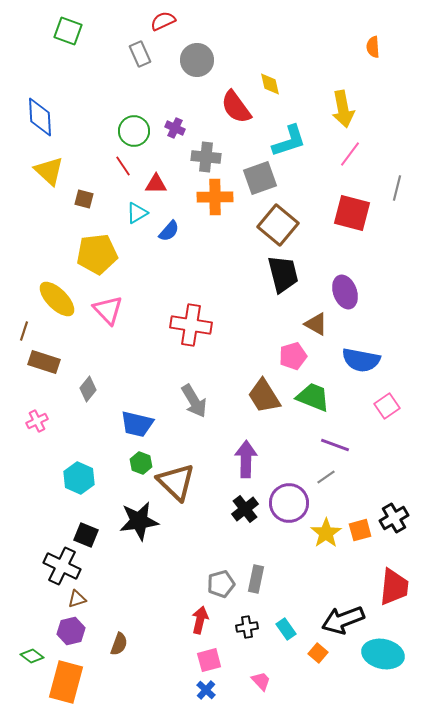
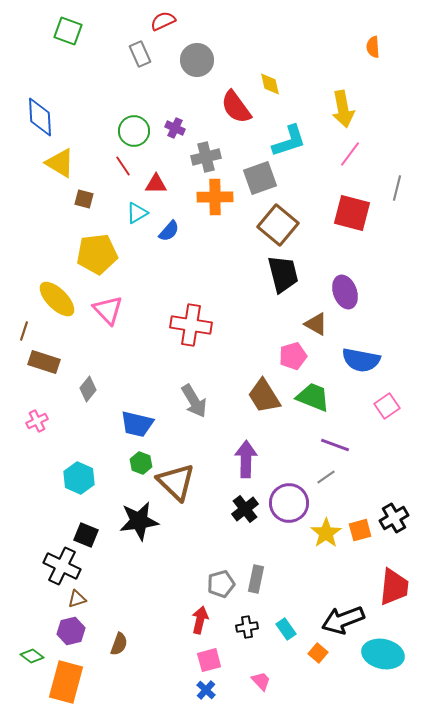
gray cross at (206, 157): rotated 20 degrees counterclockwise
yellow triangle at (49, 171): moved 11 px right, 8 px up; rotated 12 degrees counterclockwise
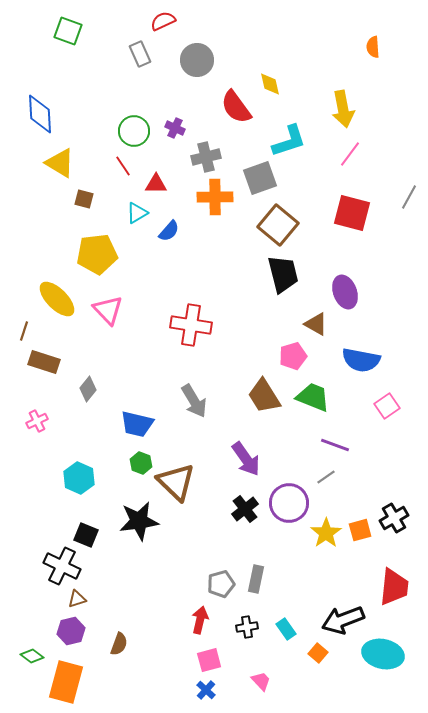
blue diamond at (40, 117): moved 3 px up
gray line at (397, 188): moved 12 px right, 9 px down; rotated 15 degrees clockwise
purple arrow at (246, 459): rotated 144 degrees clockwise
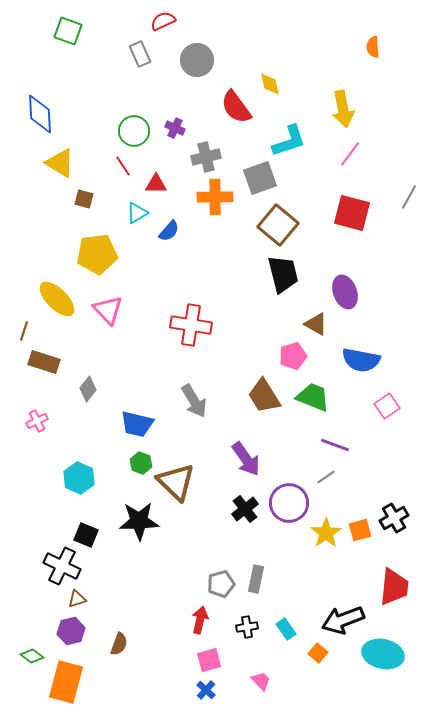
black star at (139, 521): rotated 6 degrees clockwise
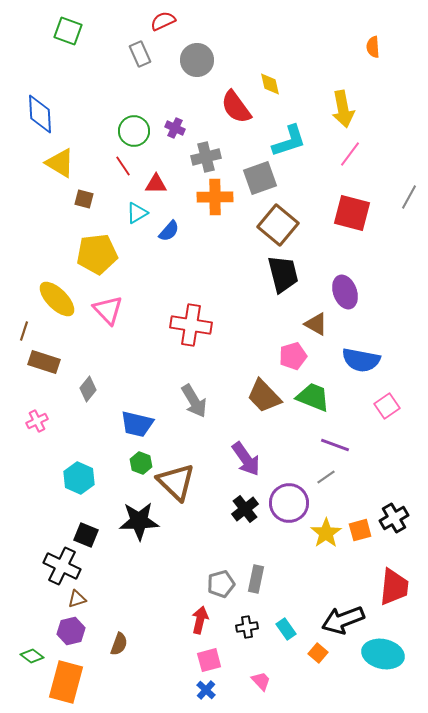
brown trapezoid at (264, 396): rotated 12 degrees counterclockwise
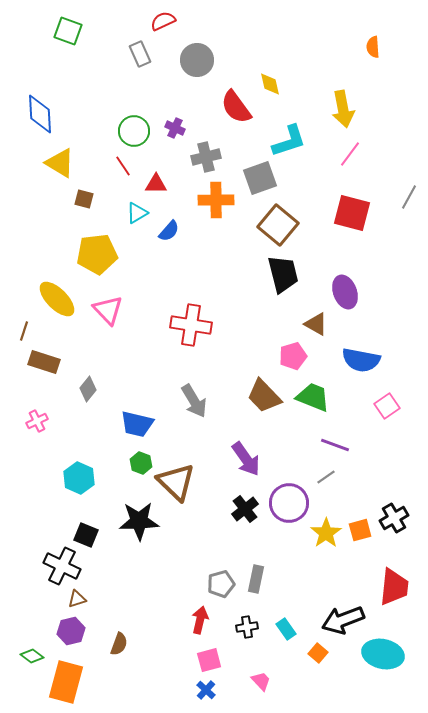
orange cross at (215, 197): moved 1 px right, 3 px down
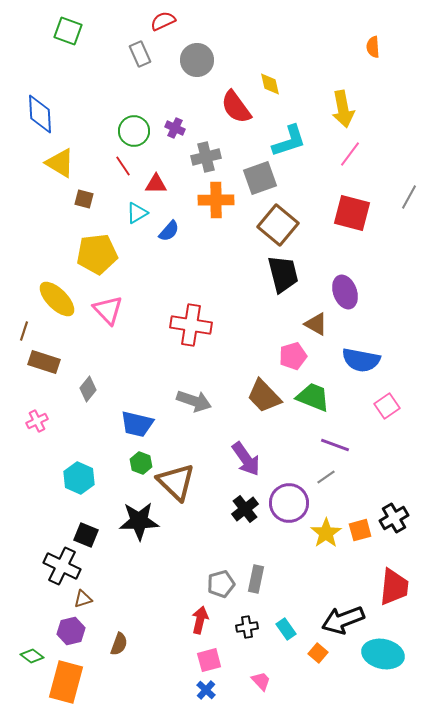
gray arrow at (194, 401): rotated 40 degrees counterclockwise
brown triangle at (77, 599): moved 6 px right
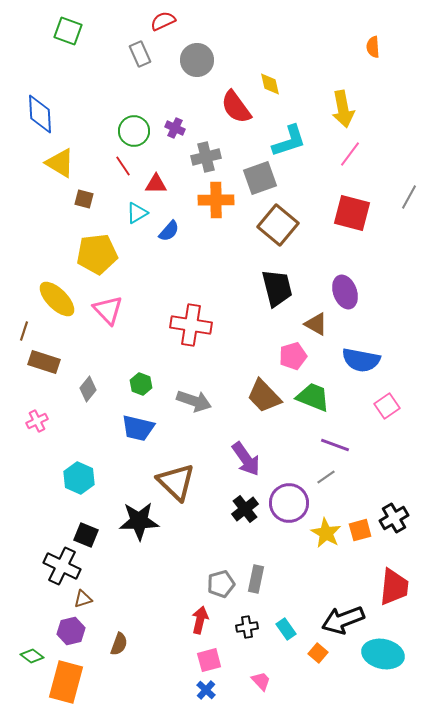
black trapezoid at (283, 274): moved 6 px left, 14 px down
blue trapezoid at (137, 424): moved 1 px right, 4 px down
green hexagon at (141, 463): moved 79 px up
yellow star at (326, 533): rotated 8 degrees counterclockwise
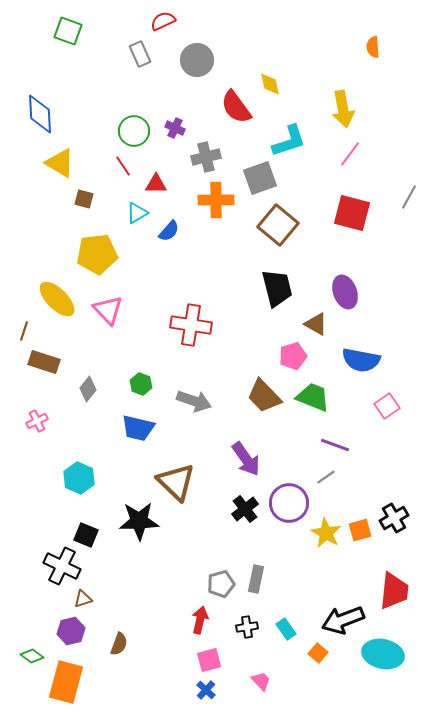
red trapezoid at (394, 587): moved 4 px down
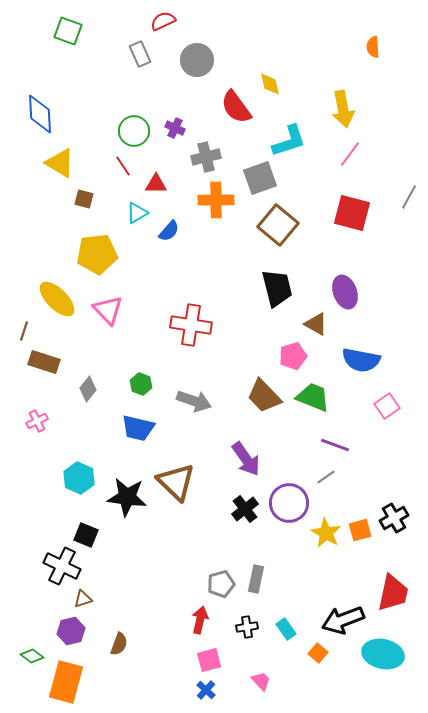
black star at (139, 521): moved 12 px left, 24 px up; rotated 9 degrees clockwise
red trapezoid at (394, 591): moved 1 px left, 2 px down; rotated 6 degrees clockwise
